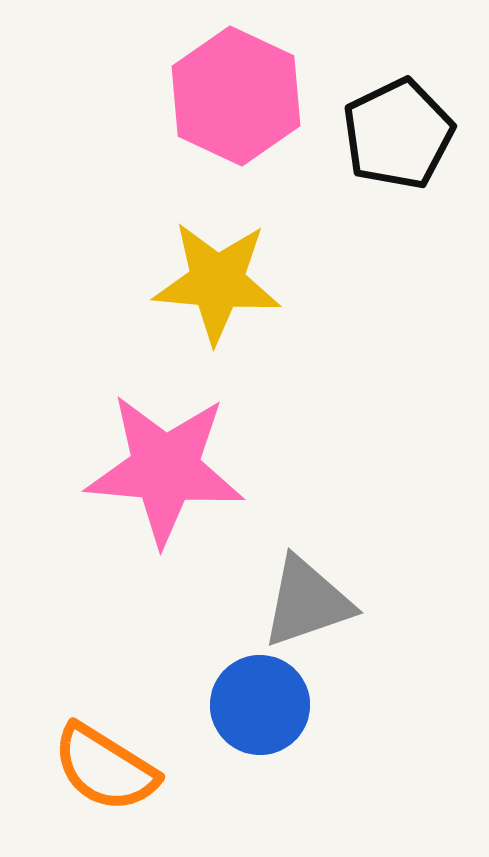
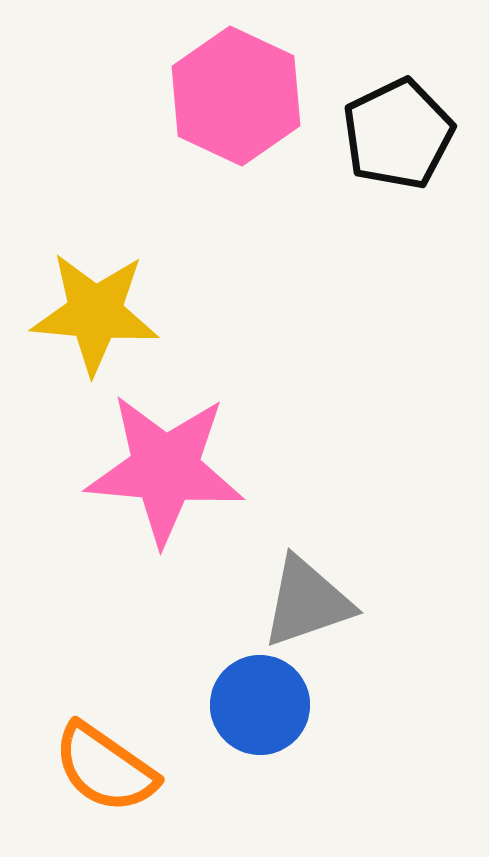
yellow star: moved 122 px left, 31 px down
orange semicircle: rotated 3 degrees clockwise
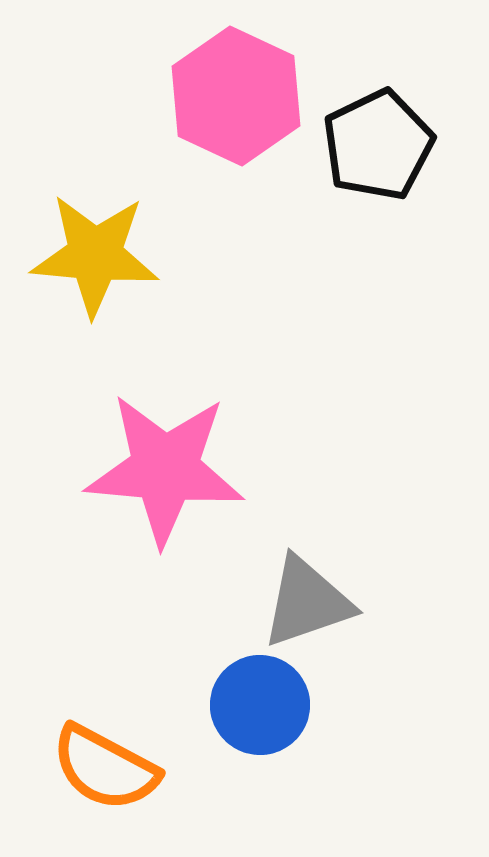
black pentagon: moved 20 px left, 11 px down
yellow star: moved 58 px up
orange semicircle: rotated 7 degrees counterclockwise
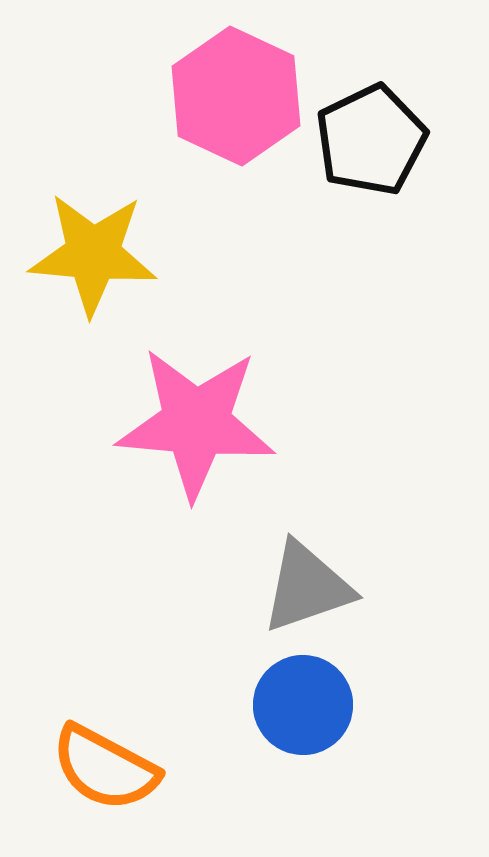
black pentagon: moved 7 px left, 5 px up
yellow star: moved 2 px left, 1 px up
pink star: moved 31 px right, 46 px up
gray triangle: moved 15 px up
blue circle: moved 43 px right
